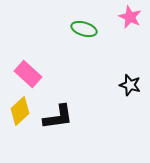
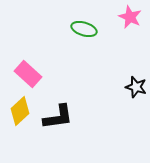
black star: moved 6 px right, 2 px down
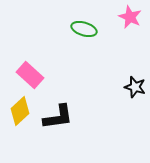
pink rectangle: moved 2 px right, 1 px down
black star: moved 1 px left
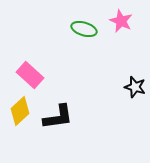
pink star: moved 9 px left, 4 px down
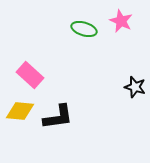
yellow diamond: rotated 48 degrees clockwise
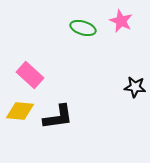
green ellipse: moved 1 px left, 1 px up
black star: rotated 10 degrees counterclockwise
